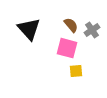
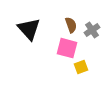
brown semicircle: rotated 21 degrees clockwise
yellow square: moved 5 px right, 4 px up; rotated 16 degrees counterclockwise
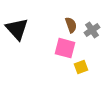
black triangle: moved 12 px left
pink square: moved 2 px left
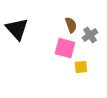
gray cross: moved 2 px left, 5 px down
yellow square: rotated 16 degrees clockwise
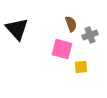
brown semicircle: moved 1 px up
gray cross: rotated 14 degrees clockwise
pink square: moved 3 px left, 1 px down
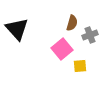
brown semicircle: moved 1 px right, 1 px up; rotated 35 degrees clockwise
pink square: rotated 35 degrees clockwise
yellow square: moved 1 px left, 1 px up
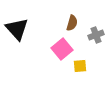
gray cross: moved 6 px right
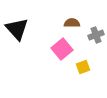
brown semicircle: rotated 105 degrees counterclockwise
yellow square: moved 3 px right, 1 px down; rotated 16 degrees counterclockwise
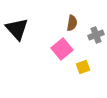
brown semicircle: rotated 98 degrees clockwise
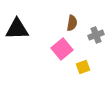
black triangle: rotated 50 degrees counterclockwise
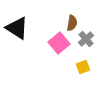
black triangle: moved 1 px up; rotated 35 degrees clockwise
gray cross: moved 10 px left, 4 px down; rotated 21 degrees counterclockwise
pink square: moved 3 px left, 6 px up
